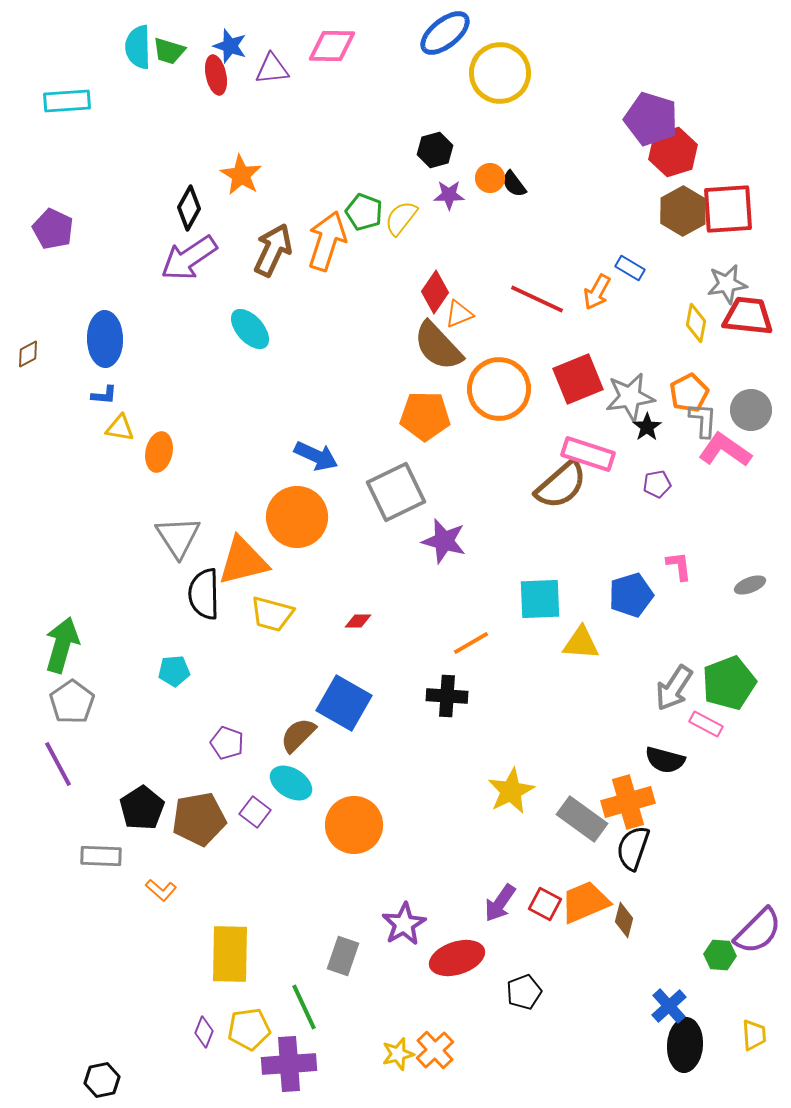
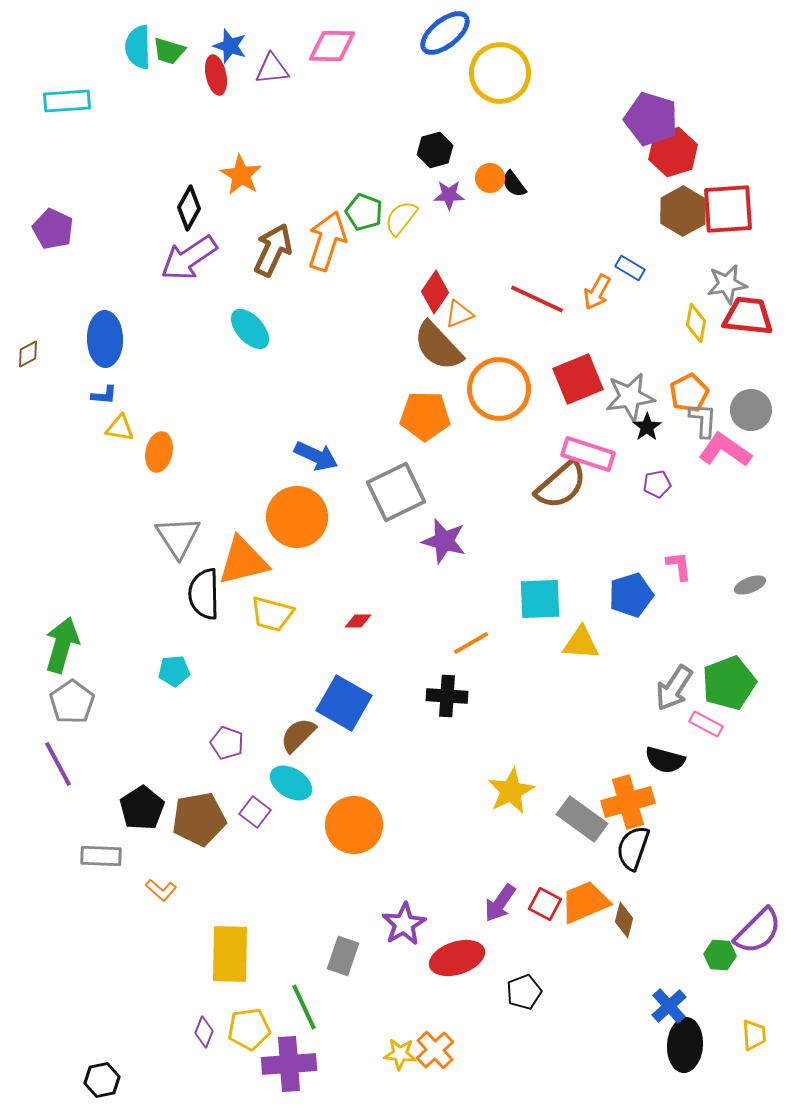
yellow star at (398, 1054): moved 2 px right; rotated 20 degrees clockwise
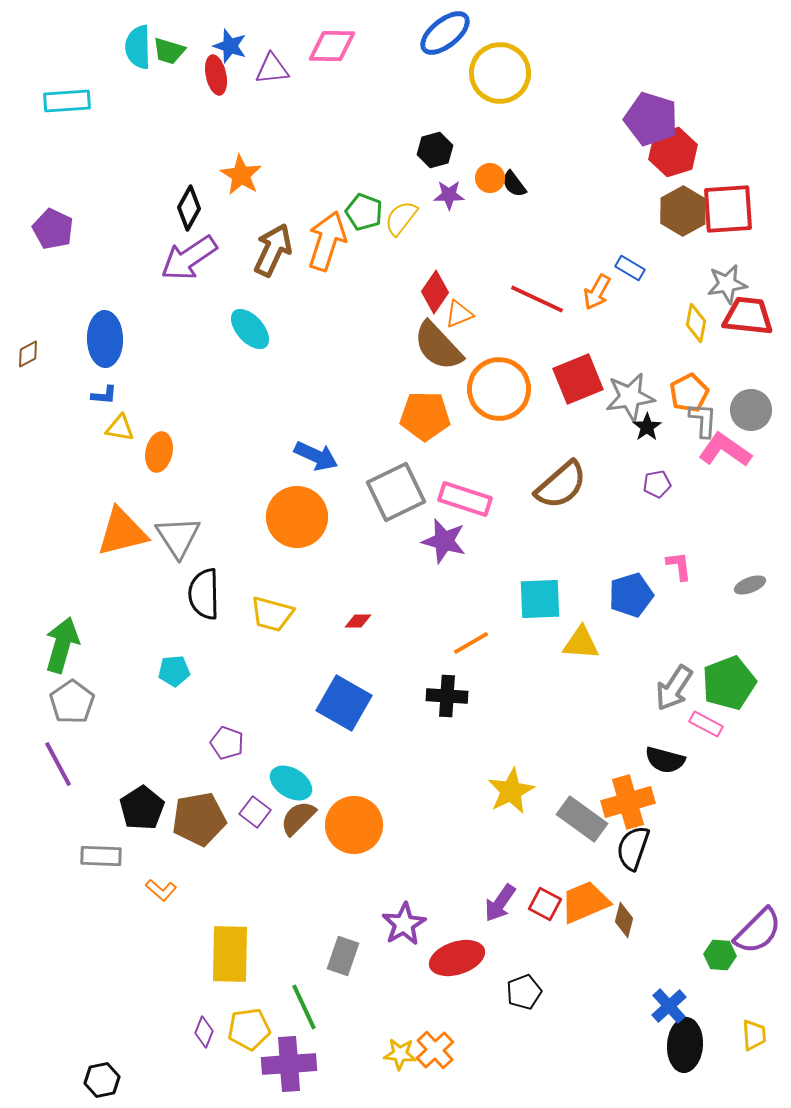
pink rectangle at (588, 454): moved 123 px left, 45 px down
orange triangle at (243, 561): moved 121 px left, 29 px up
brown semicircle at (298, 735): moved 83 px down
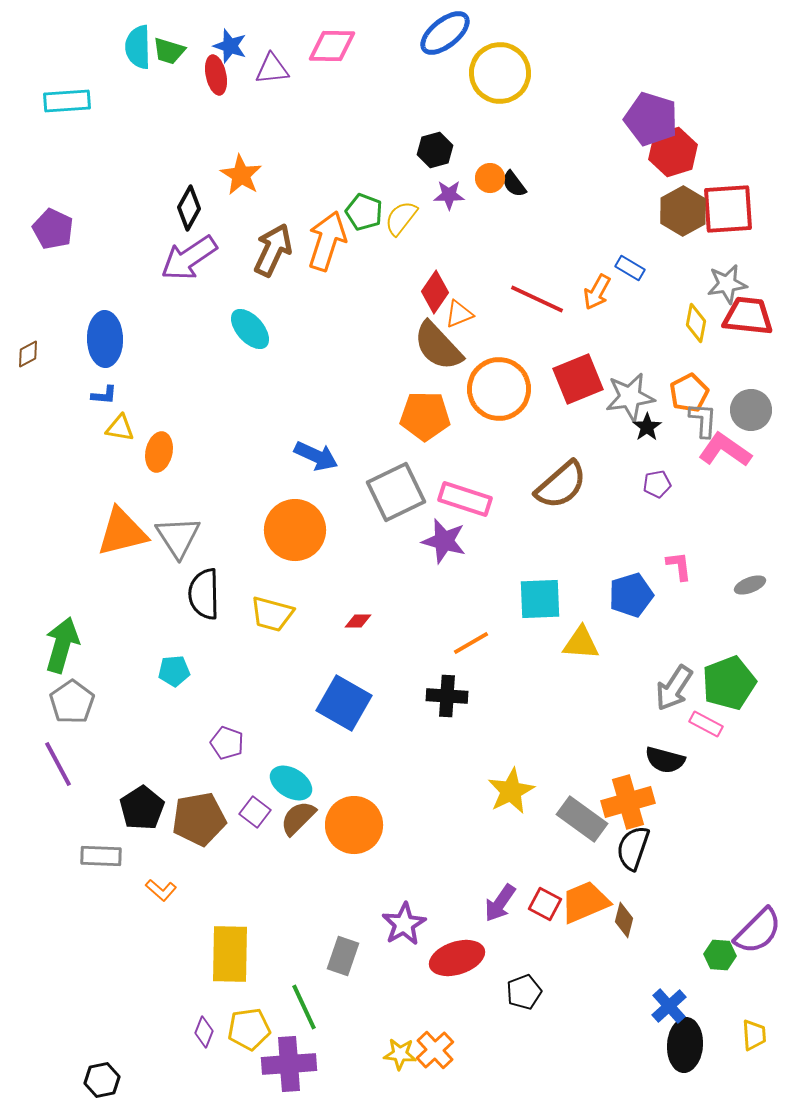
orange circle at (297, 517): moved 2 px left, 13 px down
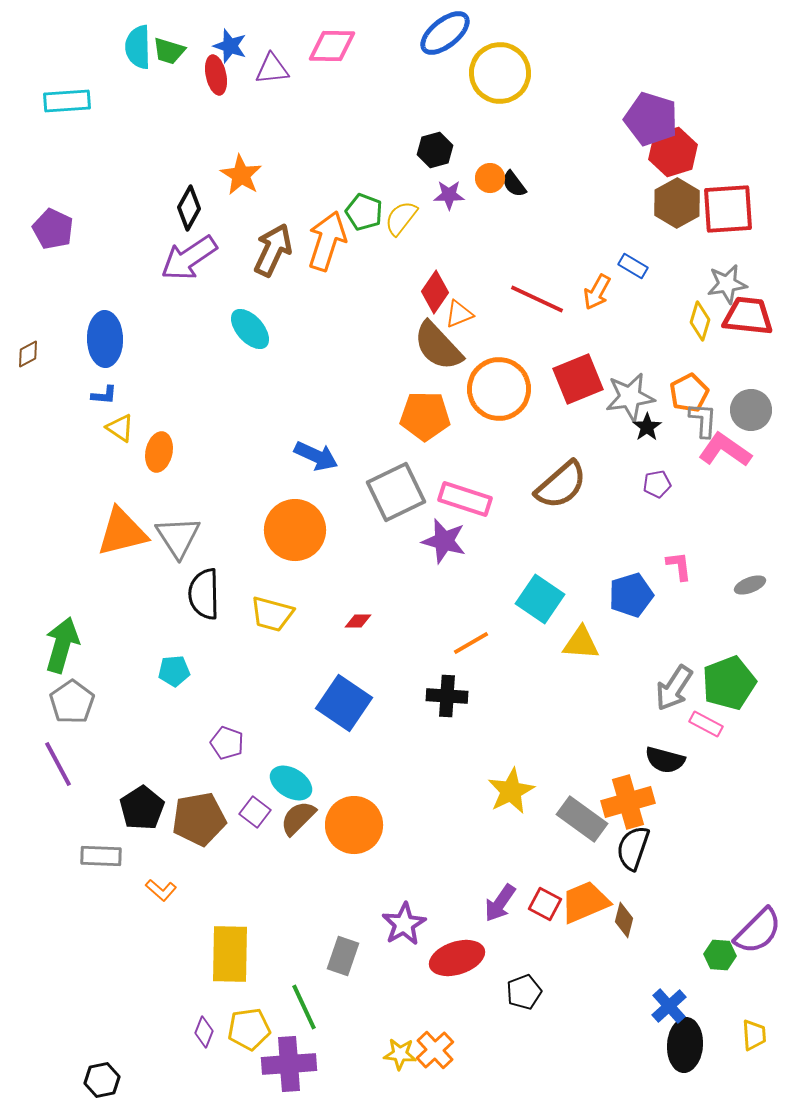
brown hexagon at (683, 211): moved 6 px left, 8 px up
blue rectangle at (630, 268): moved 3 px right, 2 px up
yellow diamond at (696, 323): moved 4 px right, 2 px up; rotated 6 degrees clockwise
yellow triangle at (120, 428): rotated 24 degrees clockwise
cyan square at (540, 599): rotated 36 degrees clockwise
blue square at (344, 703): rotated 4 degrees clockwise
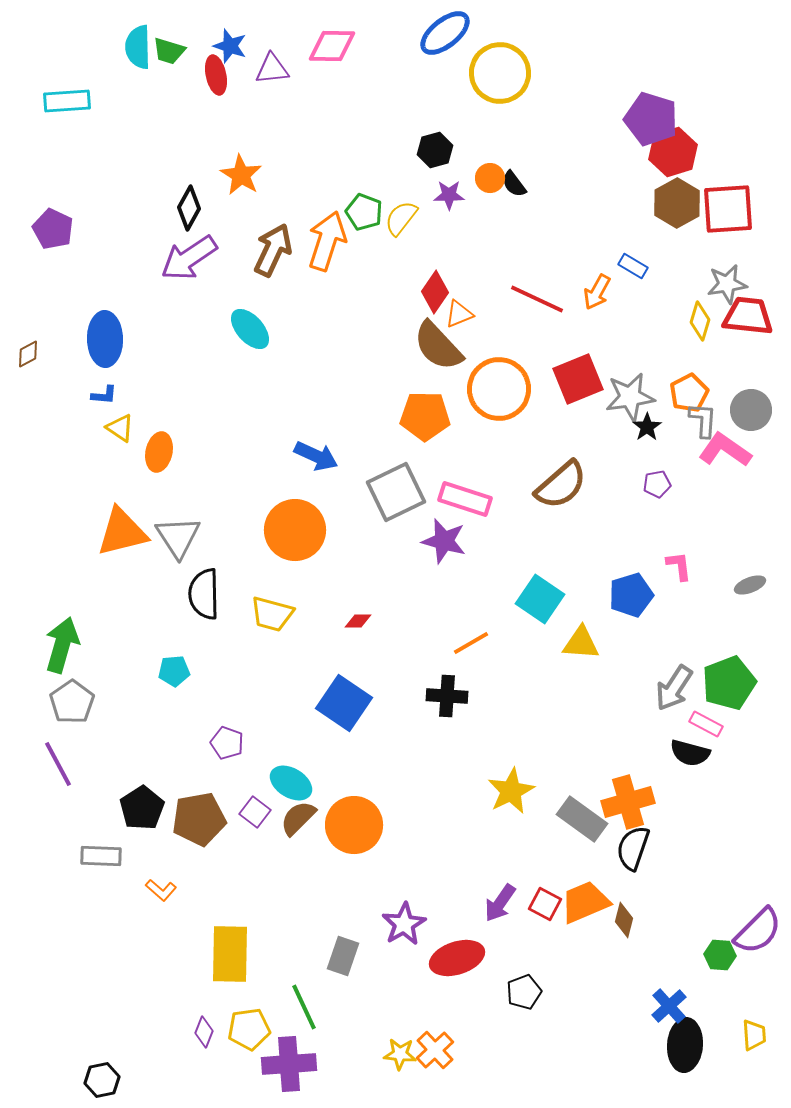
black semicircle at (665, 760): moved 25 px right, 7 px up
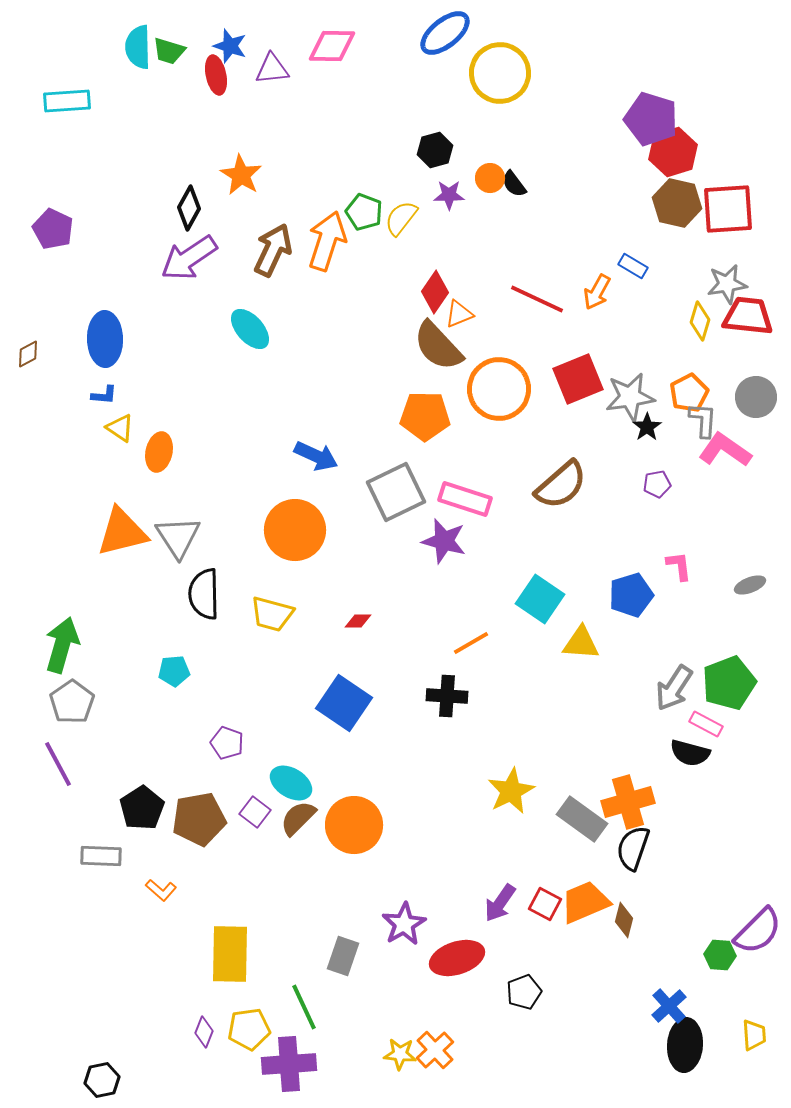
brown hexagon at (677, 203): rotated 18 degrees counterclockwise
gray circle at (751, 410): moved 5 px right, 13 px up
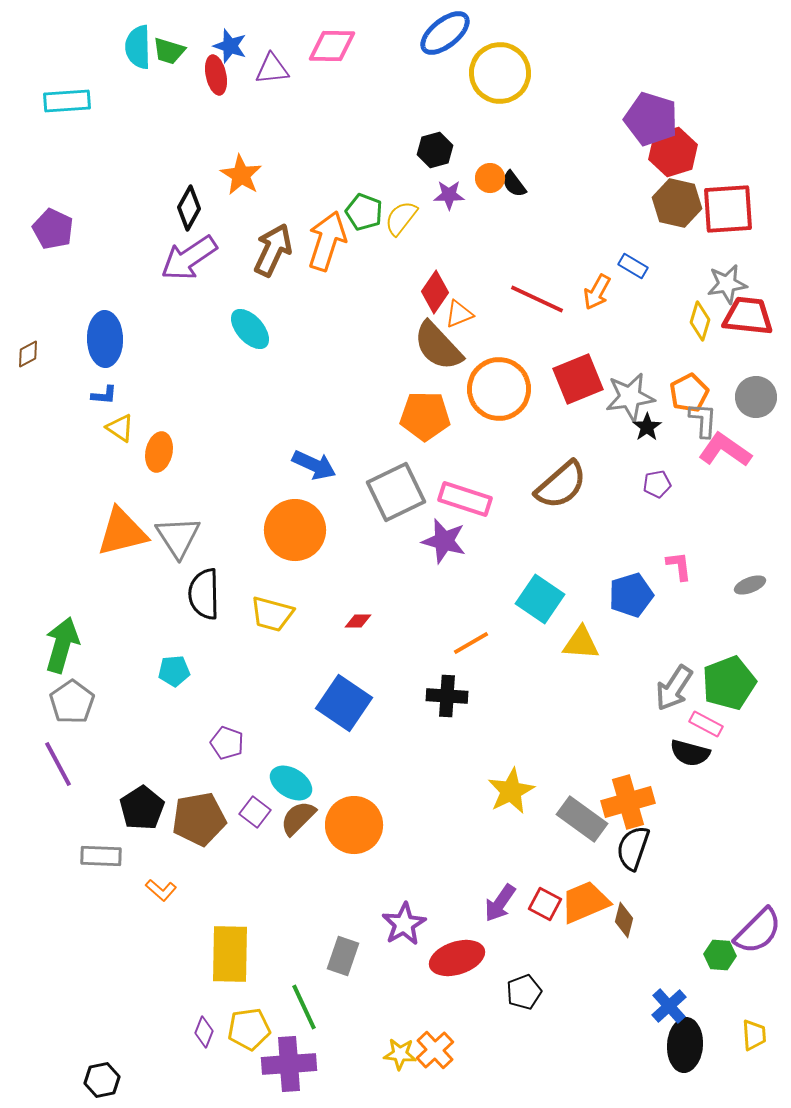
blue arrow at (316, 456): moved 2 px left, 9 px down
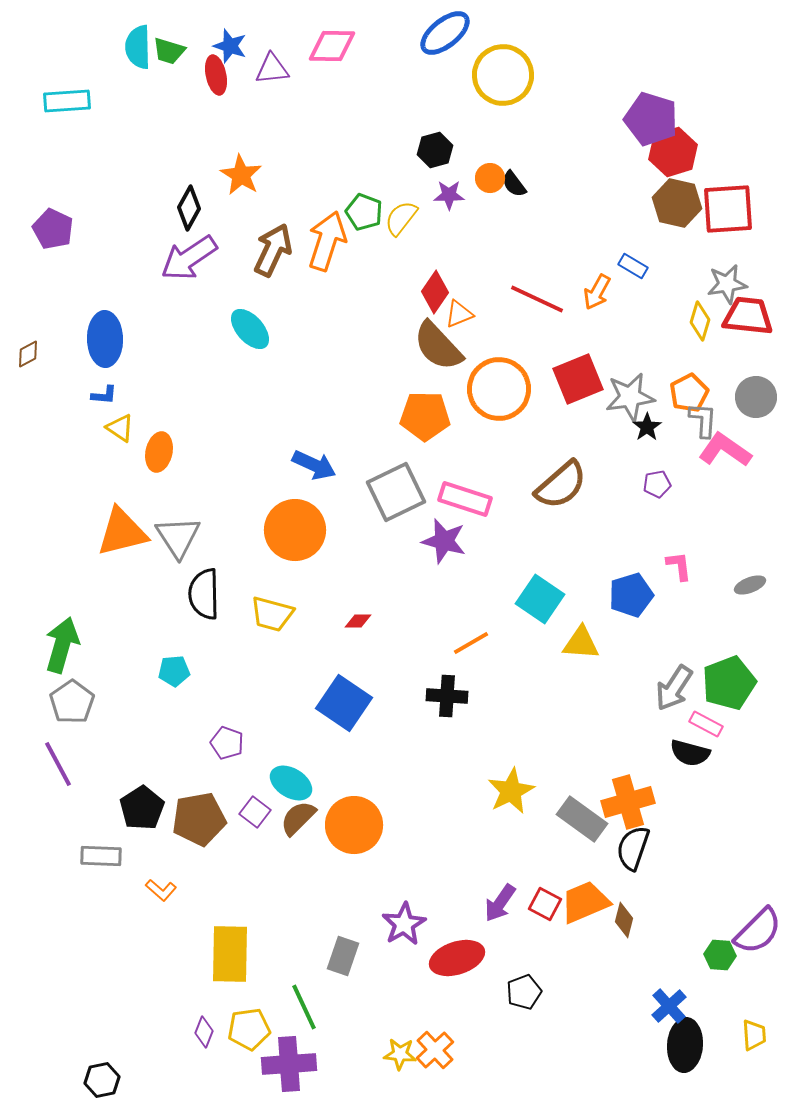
yellow circle at (500, 73): moved 3 px right, 2 px down
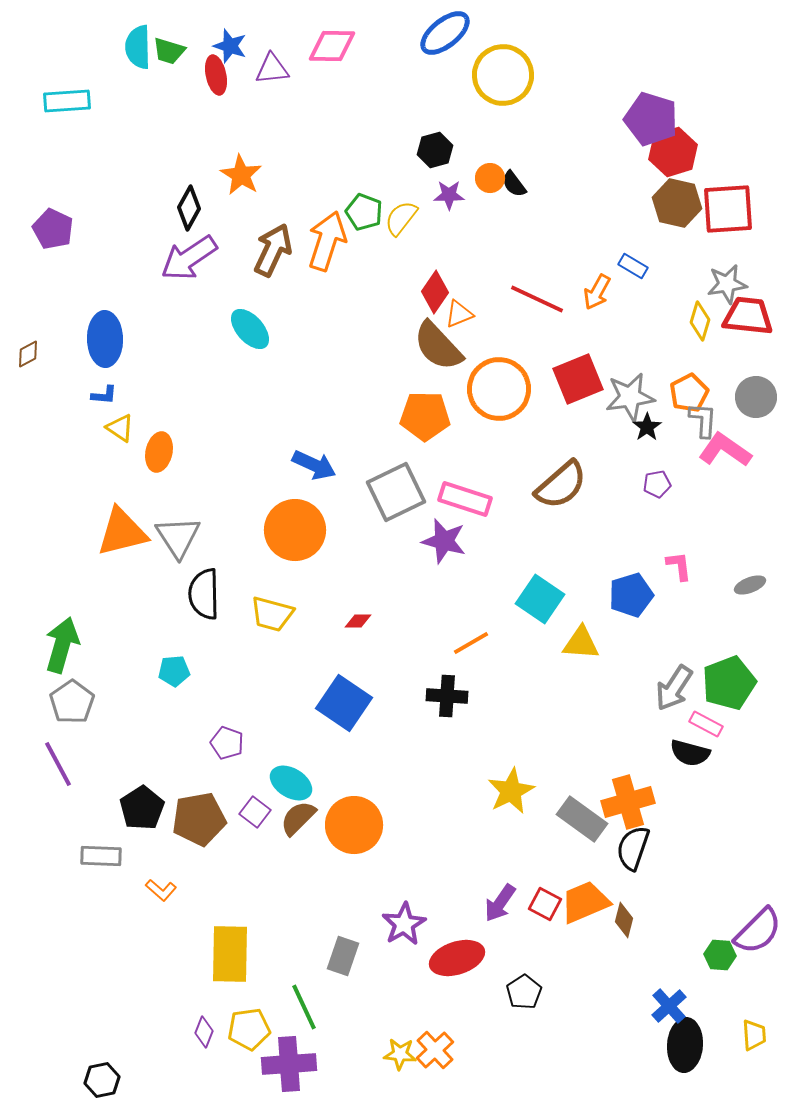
black pentagon at (524, 992): rotated 12 degrees counterclockwise
